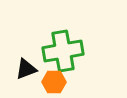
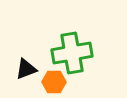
green cross: moved 9 px right, 2 px down
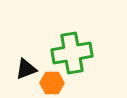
orange hexagon: moved 2 px left, 1 px down
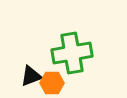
black triangle: moved 5 px right, 7 px down
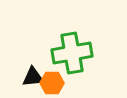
black triangle: moved 2 px right, 1 px down; rotated 15 degrees clockwise
